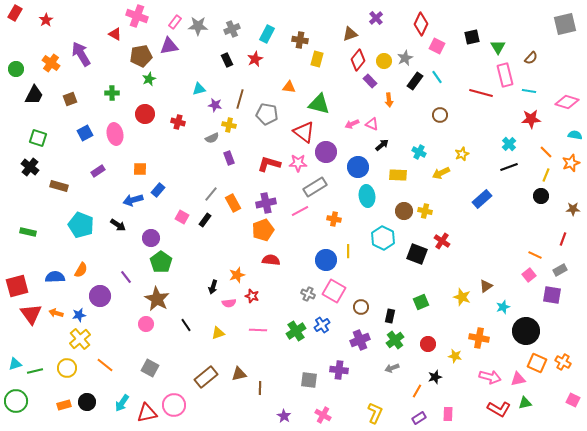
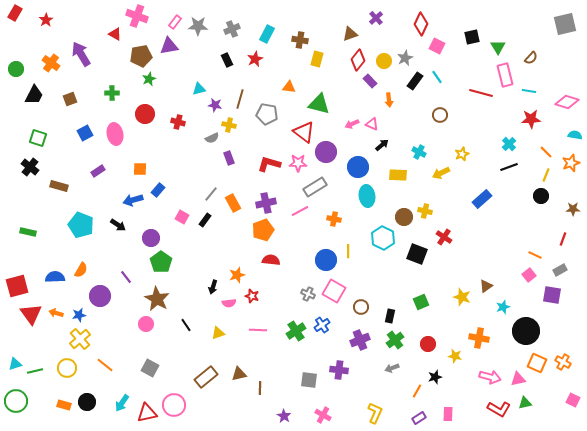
brown circle at (404, 211): moved 6 px down
red cross at (442, 241): moved 2 px right, 4 px up
orange rectangle at (64, 405): rotated 32 degrees clockwise
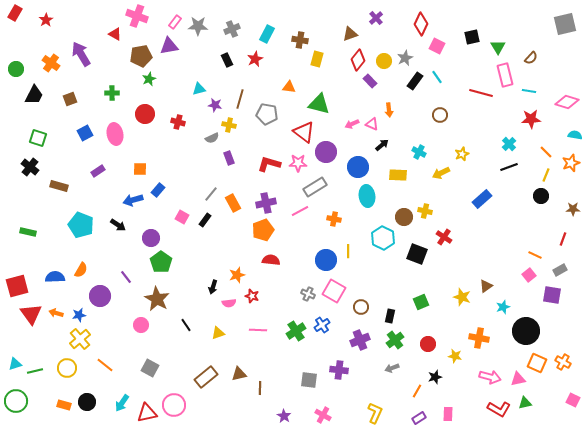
orange arrow at (389, 100): moved 10 px down
pink circle at (146, 324): moved 5 px left, 1 px down
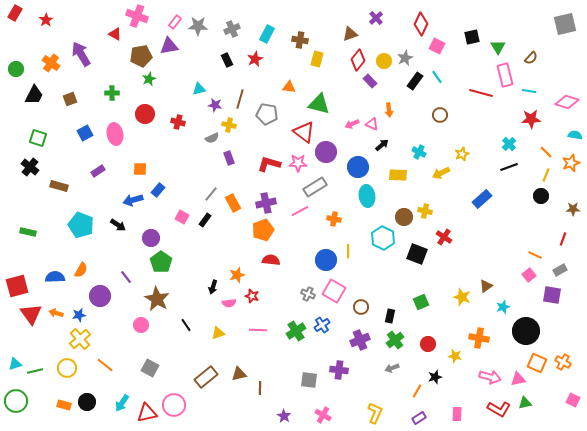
pink rectangle at (448, 414): moved 9 px right
